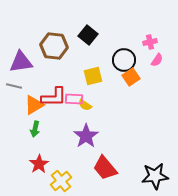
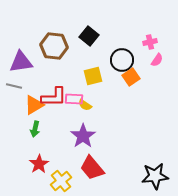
black square: moved 1 px right, 1 px down
black circle: moved 2 px left
purple star: moved 3 px left
red trapezoid: moved 13 px left
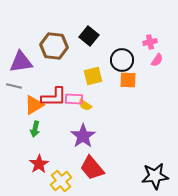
orange square: moved 3 px left, 3 px down; rotated 36 degrees clockwise
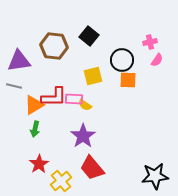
purple triangle: moved 2 px left, 1 px up
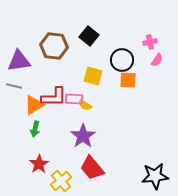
yellow square: rotated 30 degrees clockwise
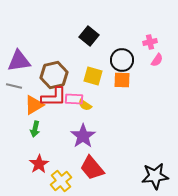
brown hexagon: moved 29 px down; rotated 20 degrees counterclockwise
orange square: moved 6 px left
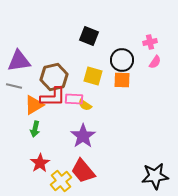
black square: rotated 18 degrees counterclockwise
pink semicircle: moved 2 px left, 2 px down
brown hexagon: moved 2 px down
red L-shape: moved 1 px left
red star: moved 1 px right, 1 px up
red trapezoid: moved 9 px left, 3 px down
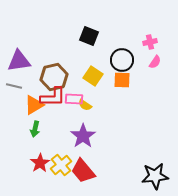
yellow square: rotated 18 degrees clockwise
yellow cross: moved 16 px up
